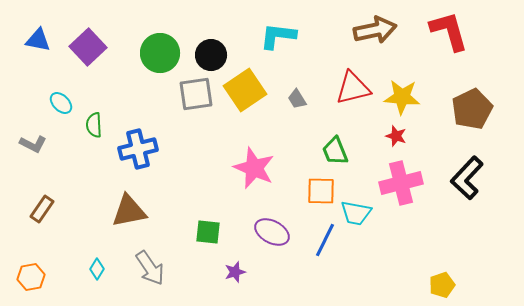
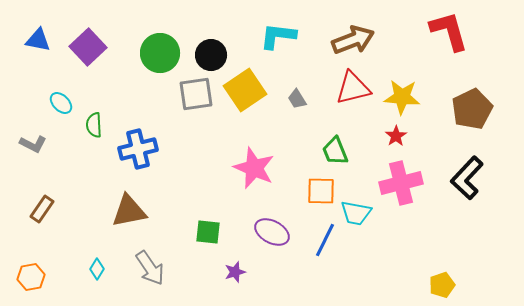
brown arrow: moved 22 px left, 10 px down; rotated 9 degrees counterclockwise
red star: rotated 20 degrees clockwise
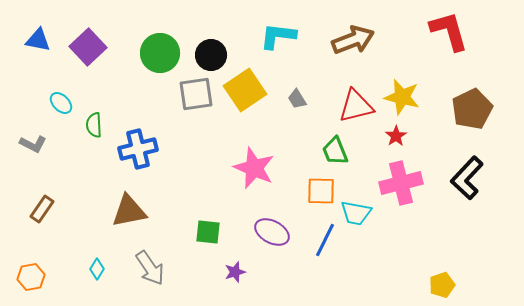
red triangle: moved 3 px right, 18 px down
yellow star: rotated 9 degrees clockwise
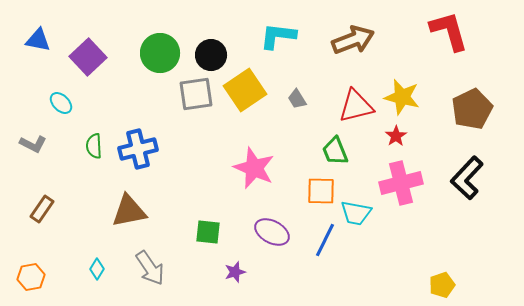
purple square: moved 10 px down
green semicircle: moved 21 px down
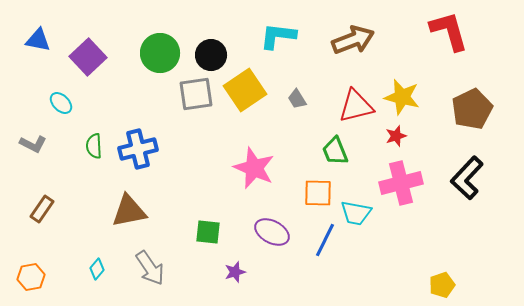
red star: rotated 15 degrees clockwise
orange square: moved 3 px left, 2 px down
cyan diamond: rotated 10 degrees clockwise
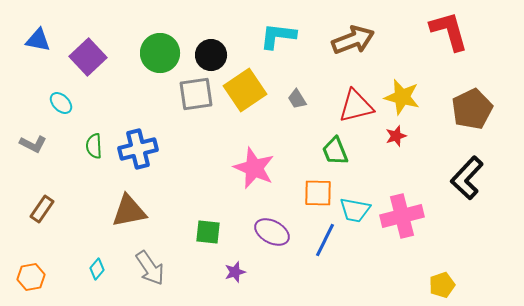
pink cross: moved 1 px right, 33 px down
cyan trapezoid: moved 1 px left, 3 px up
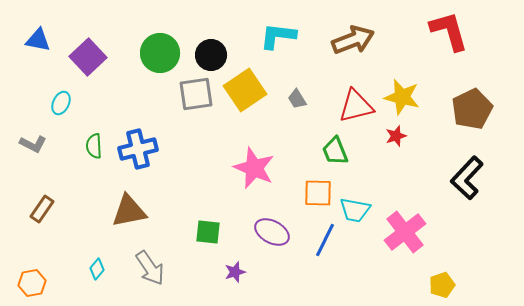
cyan ellipse: rotated 70 degrees clockwise
pink cross: moved 3 px right, 16 px down; rotated 24 degrees counterclockwise
orange hexagon: moved 1 px right, 6 px down
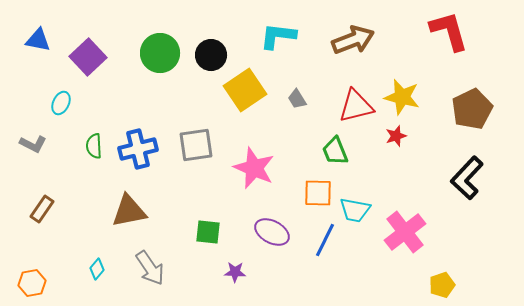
gray square: moved 51 px down
purple star: rotated 20 degrees clockwise
